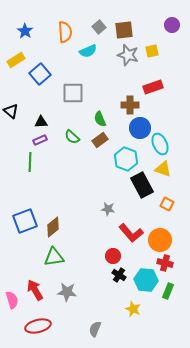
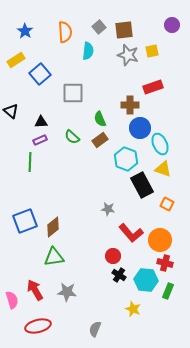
cyan semicircle at (88, 51): rotated 60 degrees counterclockwise
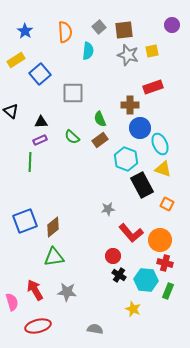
gray star at (108, 209): rotated 16 degrees counterclockwise
pink semicircle at (12, 300): moved 2 px down
gray semicircle at (95, 329): rotated 77 degrees clockwise
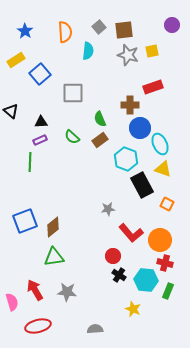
gray semicircle at (95, 329): rotated 14 degrees counterclockwise
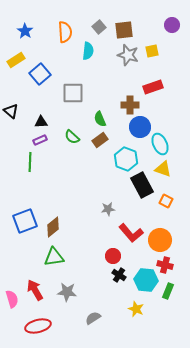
blue circle at (140, 128): moved 1 px up
orange square at (167, 204): moved 1 px left, 3 px up
red cross at (165, 263): moved 2 px down
pink semicircle at (12, 302): moved 3 px up
yellow star at (133, 309): moved 3 px right
gray semicircle at (95, 329): moved 2 px left, 11 px up; rotated 28 degrees counterclockwise
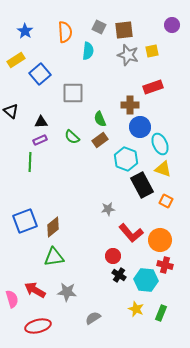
gray square at (99, 27): rotated 24 degrees counterclockwise
red arrow at (35, 290): rotated 30 degrees counterclockwise
green rectangle at (168, 291): moved 7 px left, 22 px down
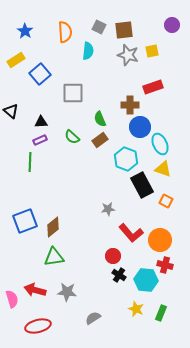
red arrow at (35, 290): rotated 15 degrees counterclockwise
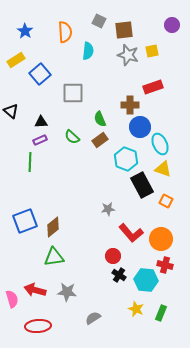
gray square at (99, 27): moved 6 px up
orange circle at (160, 240): moved 1 px right, 1 px up
red ellipse at (38, 326): rotated 10 degrees clockwise
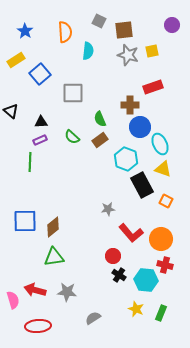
blue square at (25, 221): rotated 20 degrees clockwise
pink semicircle at (12, 299): moved 1 px right, 1 px down
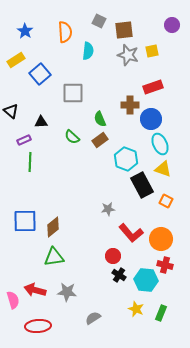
blue circle at (140, 127): moved 11 px right, 8 px up
purple rectangle at (40, 140): moved 16 px left
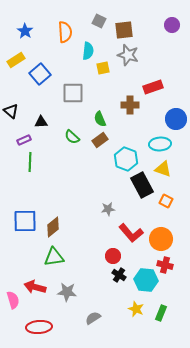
yellow square at (152, 51): moved 49 px left, 17 px down
blue circle at (151, 119): moved 25 px right
cyan ellipse at (160, 144): rotated 70 degrees counterclockwise
red arrow at (35, 290): moved 3 px up
red ellipse at (38, 326): moved 1 px right, 1 px down
